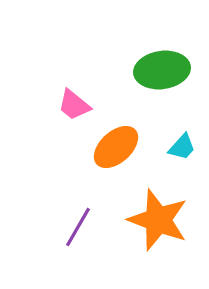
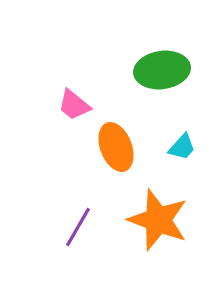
orange ellipse: rotated 69 degrees counterclockwise
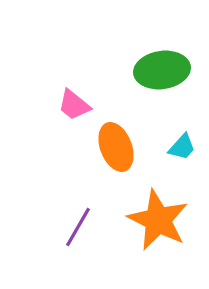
orange star: rotated 6 degrees clockwise
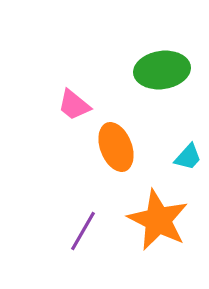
cyan trapezoid: moved 6 px right, 10 px down
purple line: moved 5 px right, 4 px down
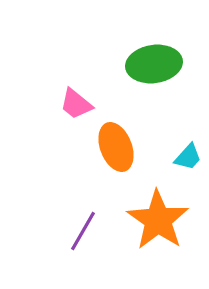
green ellipse: moved 8 px left, 6 px up
pink trapezoid: moved 2 px right, 1 px up
orange star: rotated 8 degrees clockwise
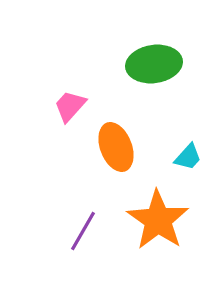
pink trapezoid: moved 6 px left, 2 px down; rotated 93 degrees clockwise
